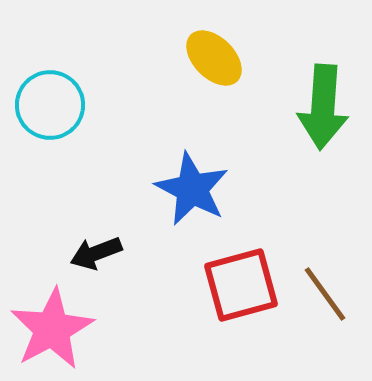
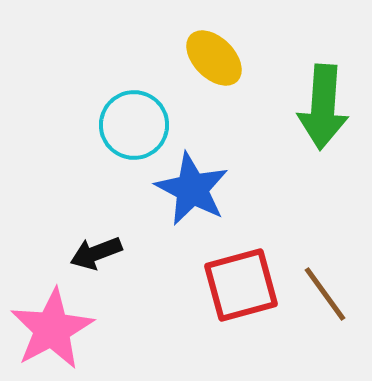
cyan circle: moved 84 px right, 20 px down
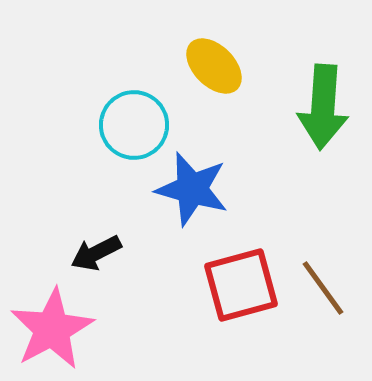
yellow ellipse: moved 8 px down
blue star: rotated 12 degrees counterclockwise
black arrow: rotated 6 degrees counterclockwise
brown line: moved 2 px left, 6 px up
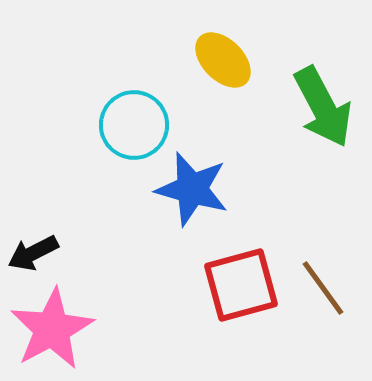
yellow ellipse: moved 9 px right, 6 px up
green arrow: rotated 32 degrees counterclockwise
black arrow: moved 63 px left
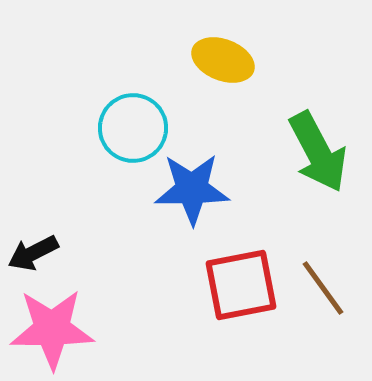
yellow ellipse: rotated 24 degrees counterclockwise
green arrow: moved 5 px left, 45 px down
cyan circle: moved 1 px left, 3 px down
blue star: rotated 16 degrees counterclockwise
red square: rotated 4 degrees clockwise
pink star: rotated 28 degrees clockwise
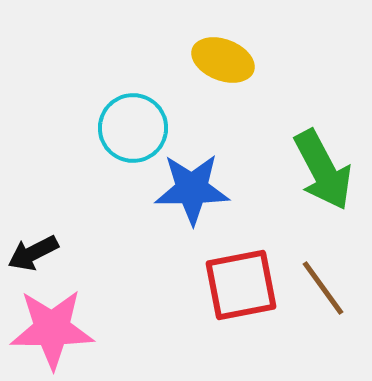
green arrow: moved 5 px right, 18 px down
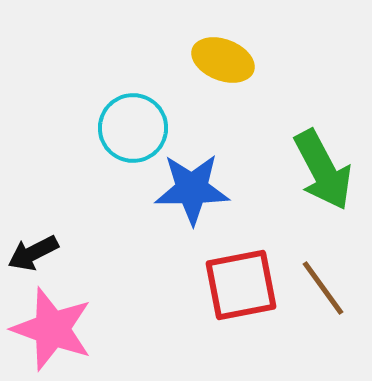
pink star: rotated 20 degrees clockwise
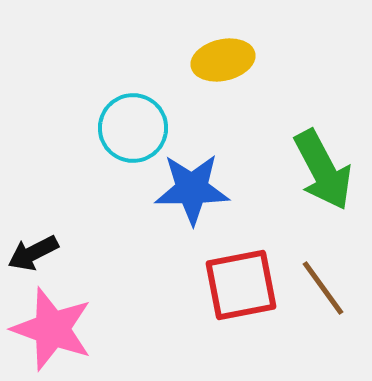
yellow ellipse: rotated 34 degrees counterclockwise
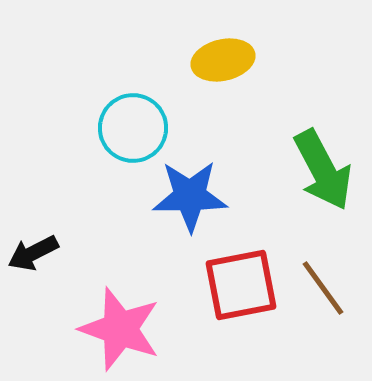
blue star: moved 2 px left, 7 px down
pink star: moved 68 px right
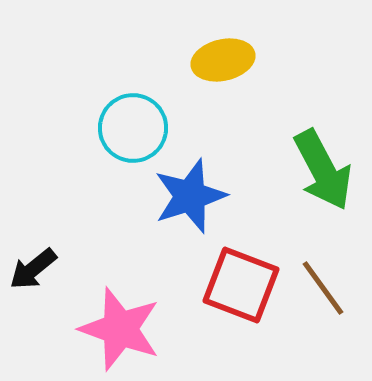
blue star: rotated 18 degrees counterclockwise
black arrow: moved 16 px down; rotated 12 degrees counterclockwise
red square: rotated 32 degrees clockwise
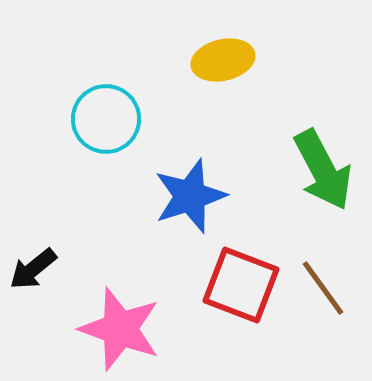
cyan circle: moved 27 px left, 9 px up
